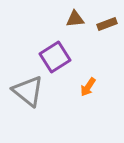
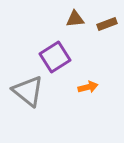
orange arrow: rotated 138 degrees counterclockwise
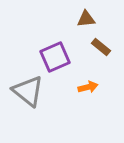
brown triangle: moved 11 px right
brown rectangle: moved 6 px left, 23 px down; rotated 60 degrees clockwise
purple square: rotated 8 degrees clockwise
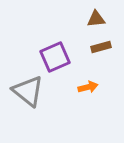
brown triangle: moved 10 px right
brown rectangle: rotated 54 degrees counterclockwise
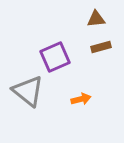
orange arrow: moved 7 px left, 12 px down
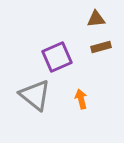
purple square: moved 2 px right
gray triangle: moved 7 px right, 4 px down
orange arrow: rotated 90 degrees counterclockwise
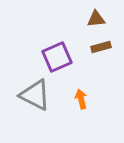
gray triangle: rotated 12 degrees counterclockwise
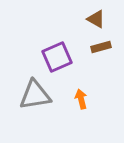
brown triangle: rotated 36 degrees clockwise
gray triangle: rotated 36 degrees counterclockwise
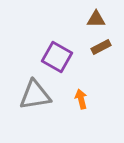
brown triangle: rotated 30 degrees counterclockwise
brown rectangle: rotated 12 degrees counterclockwise
purple square: rotated 36 degrees counterclockwise
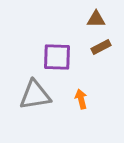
purple square: rotated 28 degrees counterclockwise
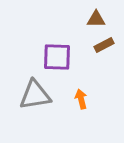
brown rectangle: moved 3 px right, 2 px up
